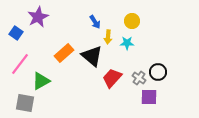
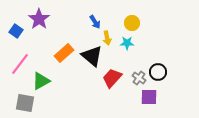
purple star: moved 1 px right, 2 px down; rotated 10 degrees counterclockwise
yellow circle: moved 2 px down
blue square: moved 2 px up
yellow arrow: moved 1 px left, 1 px down; rotated 16 degrees counterclockwise
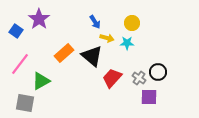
yellow arrow: rotated 64 degrees counterclockwise
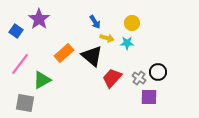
green triangle: moved 1 px right, 1 px up
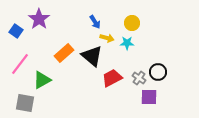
red trapezoid: rotated 20 degrees clockwise
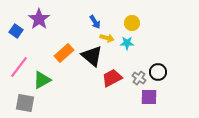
pink line: moved 1 px left, 3 px down
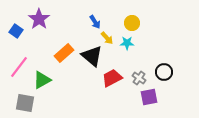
yellow arrow: rotated 32 degrees clockwise
black circle: moved 6 px right
purple square: rotated 12 degrees counterclockwise
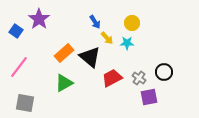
black triangle: moved 2 px left, 1 px down
green triangle: moved 22 px right, 3 px down
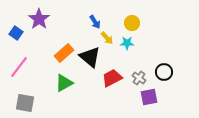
blue square: moved 2 px down
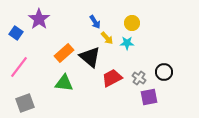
green triangle: rotated 36 degrees clockwise
gray square: rotated 30 degrees counterclockwise
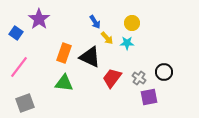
orange rectangle: rotated 30 degrees counterclockwise
black triangle: rotated 15 degrees counterclockwise
red trapezoid: rotated 25 degrees counterclockwise
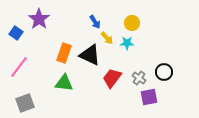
black triangle: moved 2 px up
